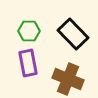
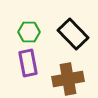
green hexagon: moved 1 px down
brown cross: rotated 32 degrees counterclockwise
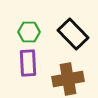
purple rectangle: rotated 8 degrees clockwise
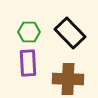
black rectangle: moved 3 px left, 1 px up
brown cross: rotated 12 degrees clockwise
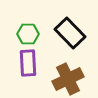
green hexagon: moved 1 px left, 2 px down
brown cross: rotated 28 degrees counterclockwise
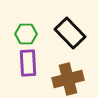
green hexagon: moved 2 px left
brown cross: rotated 12 degrees clockwise
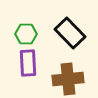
brown cross: rotated 8 degrees clockwise
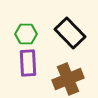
brown cross: rotated 16 degrees counterclockwise
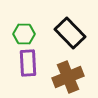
green hexagon: moved 2 px left
brown cross: moved 2 px up
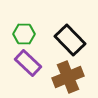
black rectangle: moved 7 px down
purple rectangle: rotated 44 degrees counterclockwise
